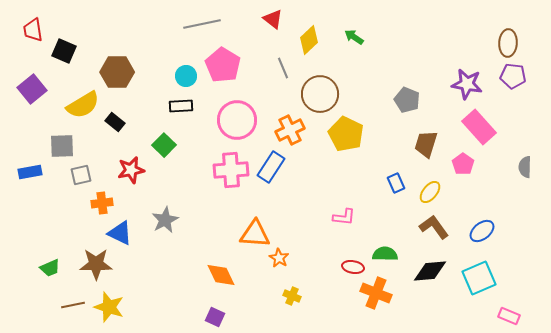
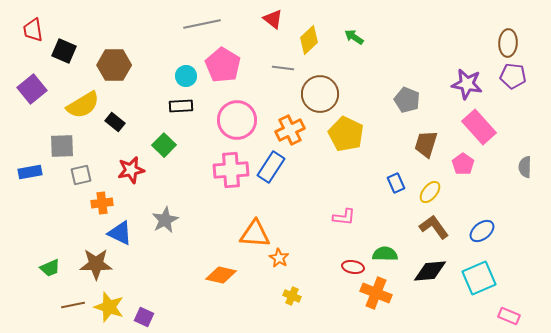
gray line at (283, 68): rotated 60 degrees counterclockwise
brown hexagon at (117, 72): moved 3 px left, 7 px up
orange diamond at (221, 275): rotated 52 degrees counterclockwise
purple square at (215, 317): moved 71 px left
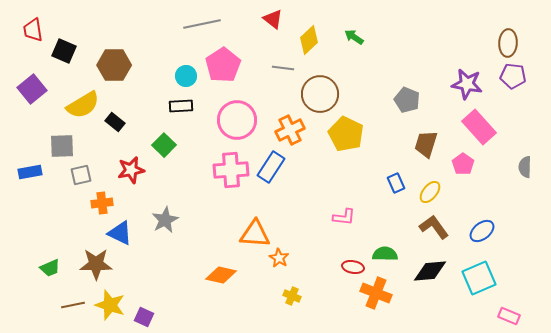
pink pentagon at (223, 65): rotated 8 degrees clockwise
yellow star at (109, 307): moved 1 px right, 2 px up
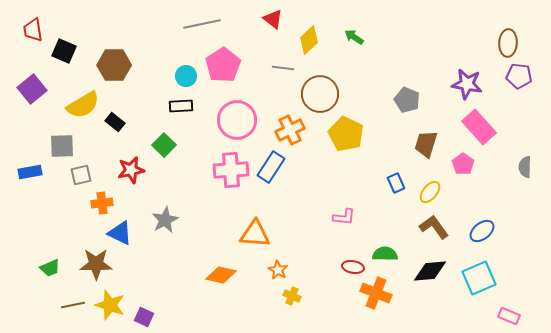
purple pentagon at (513, 76): moved 6 px right
orange star at (279, 258): moved 1 px left, 12 px down
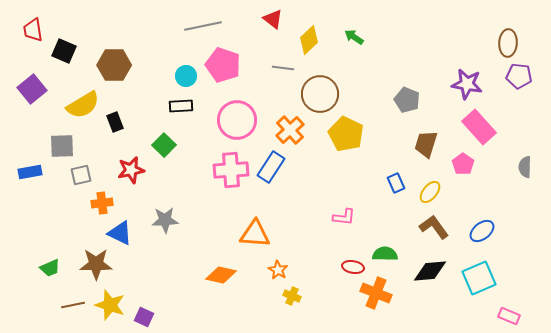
gray line at (202, 24): moved 1 px right, 2 px down
pink pentagon at (223, 65): rotated 20 degrees counterclockwise
black rectangle at (115, 122): rotated 30 degrees clockwise
orange cross at (290, 130): rotated 16 degrees counterclockwise
gray star at (165, 220): rotated 24 degrees clockwise
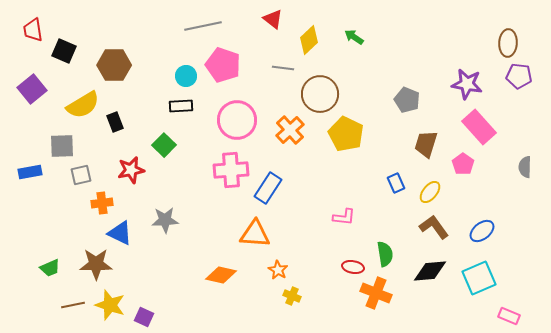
blue rectangle at (271, 167): moved 3 px left, 21 px down
green semicircle at (385, 254): rotated 80 degrees clockwise
